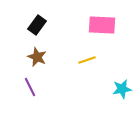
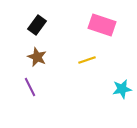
pink rectangle: rotated 16 degrees clockwise
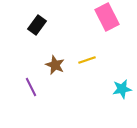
pink rectangle: moved 5 px right, 8 px up; rotated 44 degrees clockwise
brown star: moved 18 px right, 8 px down
purple line: moved 1 px right
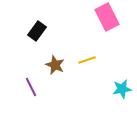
black rectangle: moved 6 px down
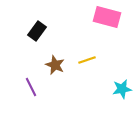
pink rectangle: rotated 48 degrees counterclockwise
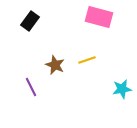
pink rectangle: moved 8 px left
black rectangle: moved 7 px left, 10 px up
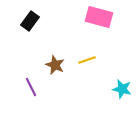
cyan star: rotated 24 degrees clockwise
